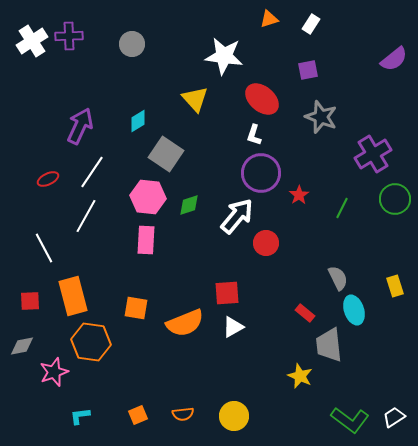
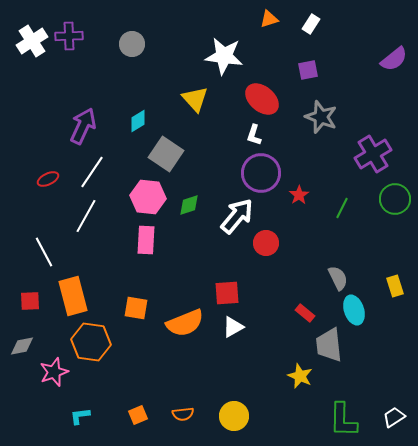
purple arrow at (80, 126): moved 3 px right
white line at (44, 248): moved 4 px down
green L-shape at (350, 420): moved 7 px left; rotated 54 degrees clockwise
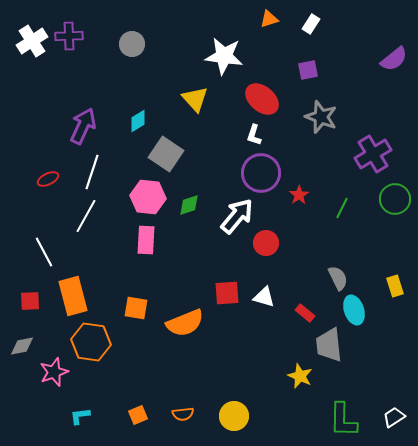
white line at (92, 172): rotated 16 degrees counterclockwise
white triangle at (233, 327): moved 31 px right, 30 px up; rotated 45 degrees clockwise
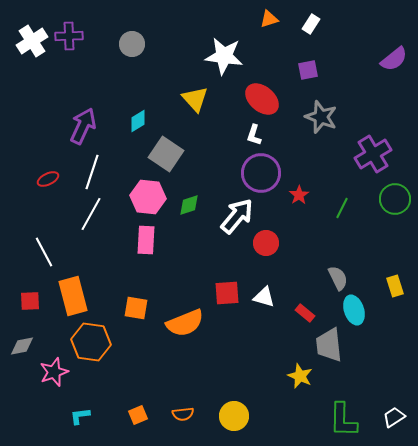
white line at (86, 216): moved 5 px right, 2 px up
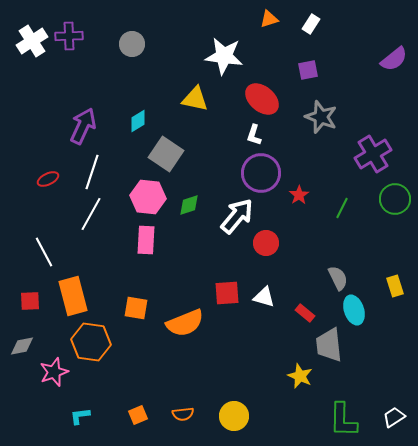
yellow triangle at (195, 99): rotated 36 degrees counterclockwise
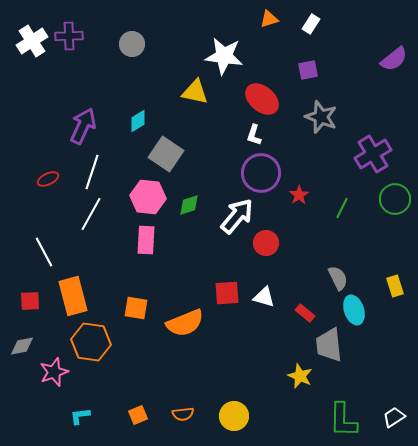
yellow triangle at (195, 99): moved 7 px up
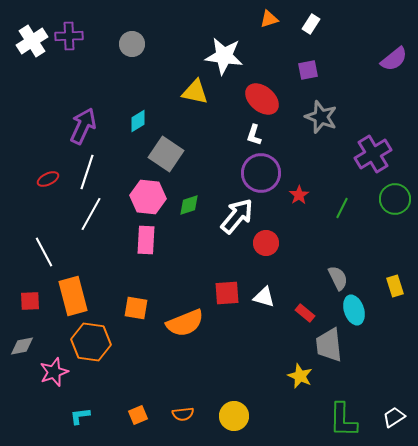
white line at (92, 172): moved 5 px left
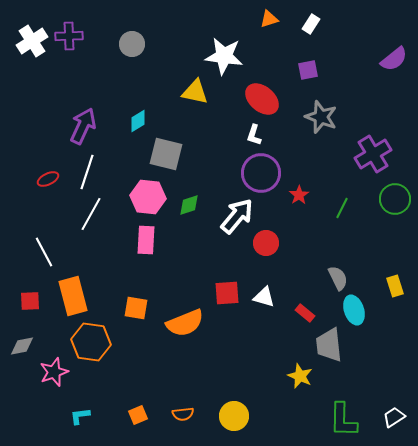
gray square at (166, 154): rotated 20 degrees counterclockwise
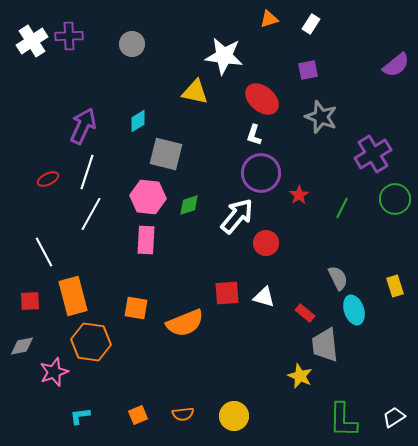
purple semicircle at (394, 59): moved 2 px right, 6 px down
gray trapezoid at (329, 345): moved 4 px left
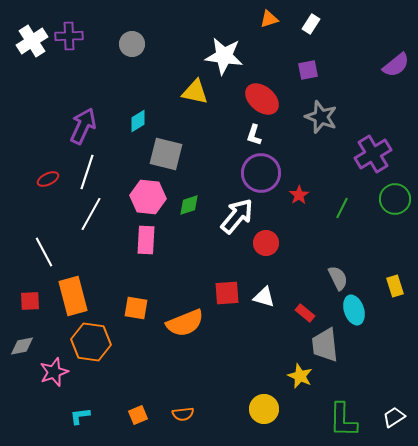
yellow circle at (234, 416): moved 30 px right, 7 px up
